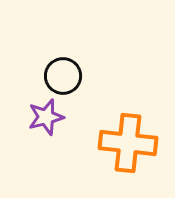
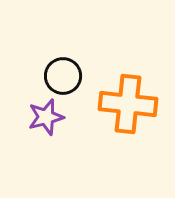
orange cross: moved 39 px up
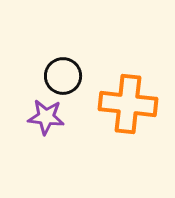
purple star: rotated 21 degrees clockwise
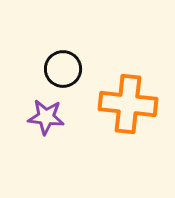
black circle: moved 7 px up
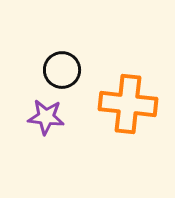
black circle: moved 1 px left, 1 px down
